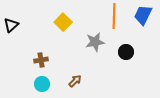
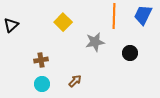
black circle: moved 4 px right, 1 px down
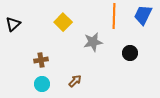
black triangle: moved 2 px right, 1 px up
gray star: moved 2 px left
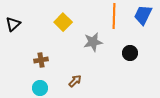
cyan circle: moved 2 px left, 4 px down
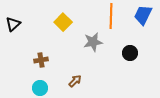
orange line: moved 3 px left
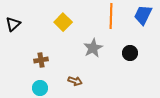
gray star: moved 6 px down; rotated 18 degrees counterclockwise
brown arrow: rotated 64 degrees clockwise
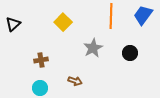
blue trapezoid: rotated 10 degrees clockwise
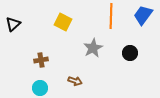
yellow square: rotated 18 degrees counterclockwise
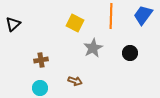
yellow square: moved 12 px right, 1 px down
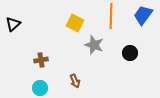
gray star: moved 1 px right, 3 px up; rotated 24 degrees counterclockwise
brown arrow: rotated 48 degrees clockwise
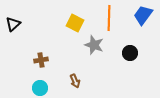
orange line: moved 2 px left, 2 px down
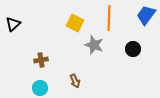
blue trapezoid: moved 3 px right
black circle: moved 3 px right, 4 px up
